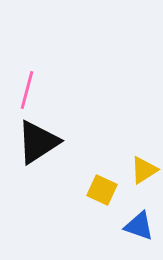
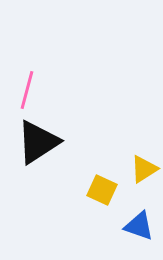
yellow triangle: moved 1 px up
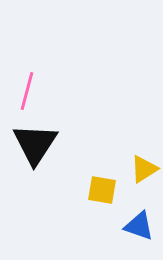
pink line: moved 1 px down
black triangle: moved 3 px left, 2 px down; rotated 24 degrees counterclockwise
yellow square: rotated 16 degrees counterclockwise
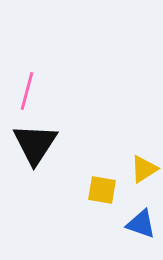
blue triangle: moved 2 px right, 2 px up
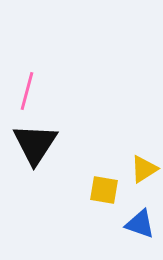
yellow square: moved 2 px right
blue triangle: moved 1 px left
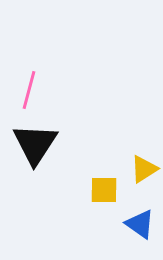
pink line: moved 2 px right, 1 px up
yellow square: rotated 8 degrees counterclockwise
blue triangle: rotated 16 degrees clockwise
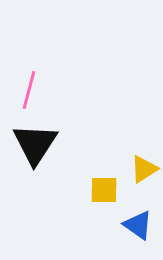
blue triangle: moved 2 px left, 1 px down
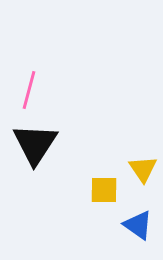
yellow triangle: moved 1 px left; rotated 32 degrees counterclockwise
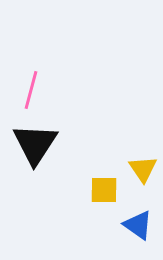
pink line: moved 2 px right
